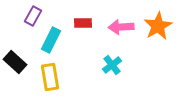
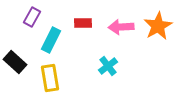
purple rectangle: moved 1 px left, 1 px down
cyan cross: moved 4 px left, 1 px down
yellow rectangle: moved 1 px down
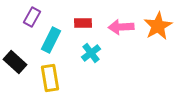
cyan cross: moved 17 px left, 13 px up
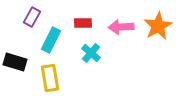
cyan cross: rotated 12 degrees counterclockwise
black rectangle: rotated 25 degrees counterclockwise
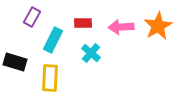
cyan rectangle: moved 2 px right
yellow rectangle: rotated 12 degrees clockwise
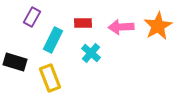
yellow rectangle: rotated 24 degrees counterclockwise
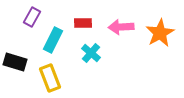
orange star: moved 2 px right, 7 px down
